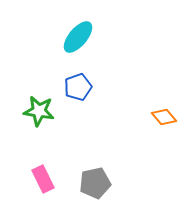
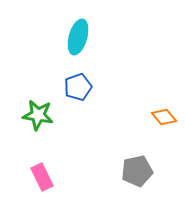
cyan ellipse: rotated 24 degrees counterclockwise
green star: moved 1 px left, 4 px down
pink rectangle: moved 1 px left, 2 px up
gray pentagon: moved 42 px right, 12 px up
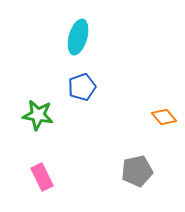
blue pentagon: moved 4 px right
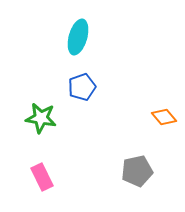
green star: moved 3 px right, 3 px down
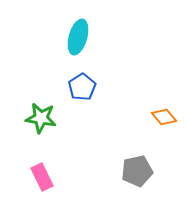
blue pentagon: rotated 12 degrees counterclockwise
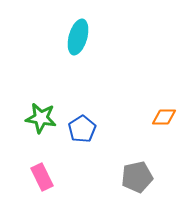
blue pentagon: moved 42 px down
orange diamond: rotated 50 degrees counterclockwise
gray pentagon: moved 6 px down
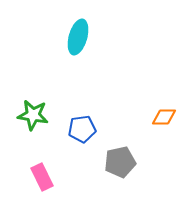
green star: moved 8 px left, 3 px up
blue pentagon: rotated 24 degrees clockwise
gray pentagon: moved 17 px left, 15 px up
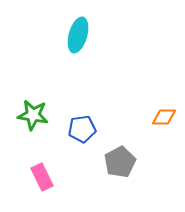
cyan ellipse: moved 2 px up
gray pentagon: rotated 16 degrees counterclockwise
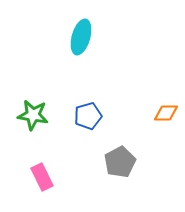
cyan ellipse: moved 3 px right, 2 px down
orange diamond: moved 2 px right, 4 px up
blue pentagon: moved 6 px right, 13 px up; rotated 8 degrees counterclockwise
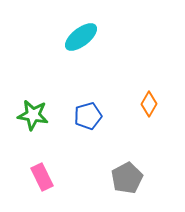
cyan ellipse: rotated 36 degrees clockwise
orange diamond: moved 17 px left, 9 px up; rotated 60 degrees counterclockwise
gray pentagon: moved 7 px right, 16 px down
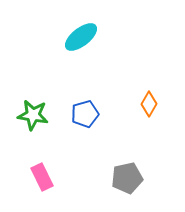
blue pentagon: moved 3 px left, 2 px up
gray pentagon: rotated 16 degrees clockwise
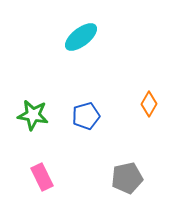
blue pentagon: moved 1 px right, 2 px down
